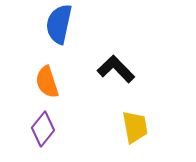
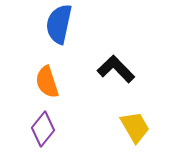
yellow trapezoid: rotated 20 degrees counterclockwise
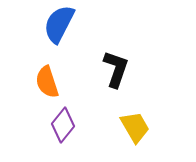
blue semicircle: rotated 15 degrees clockwise
black L-shape: rotated 63 degrees clockwise
purple diamond: moved 20 px right, 4 px up
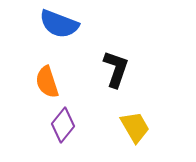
blue semicircle: rotated 96 degrees counterclockwise
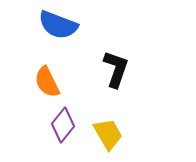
blue semicircle: moved 1 px left, 1 px down
orange semicircle: rotated 8 degrees counterclockwise
yellow trapezoid: moved 27 px left, 7 px down
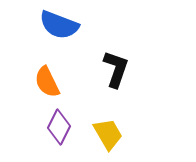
blue semicircle: moved 1 px right
purple diamond: moved 4 px left, 2 px down; rotated 12 degrees counterclockwise
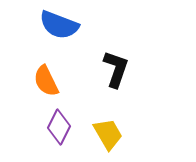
orange semicircle: moved 1 px left, 1 px up
